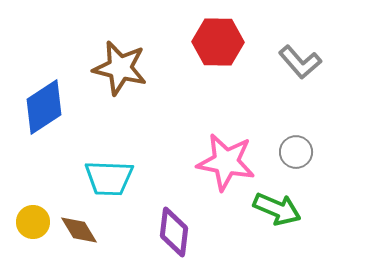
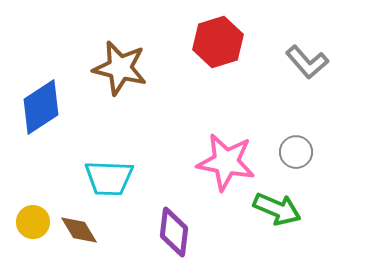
red hexagon: rotated 18 degrees counterclockwise
gray L-shape: moved 7 px right
blue diamond: moved 3 px left
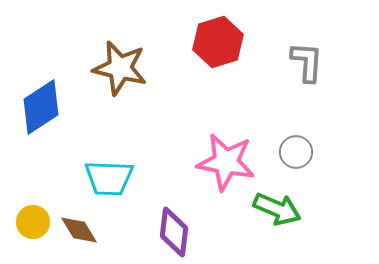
gray L-shape: rotated 135 degrees counterclockwise
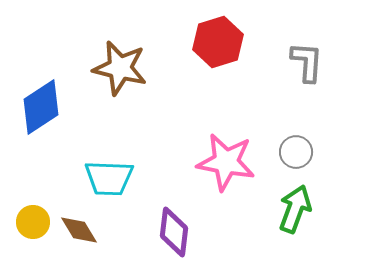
green arrow: moved 18 px right; rotated 93 degrees counterclockwise
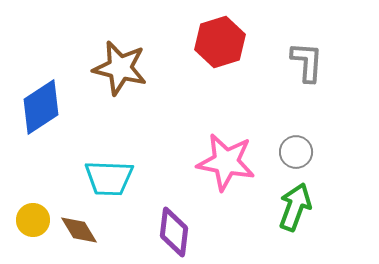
red hexagon: moved 2 px right
green arrow: moved 2 px up
yellow circle: moved 2 px up
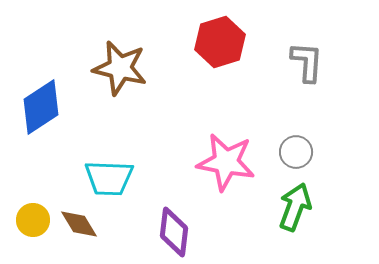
brown diamond: moved 6 px up
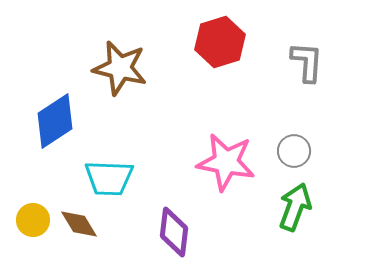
blue diamond: moved 14 px right, 14 px down
gray circle: moved 2 px left, 1 px up
